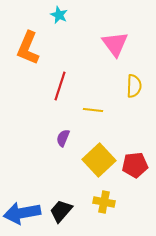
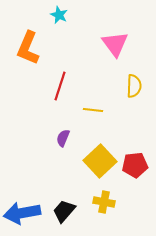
yellow square: moved 1 px right, 1 px down
black trapezoid: moved 3 px right
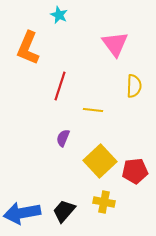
red pentagon: moved 6 px down
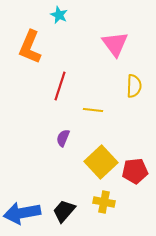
orange L-shape: moved 2 px right, 1 px up
yellow square: moved 1 px right, 1 px down
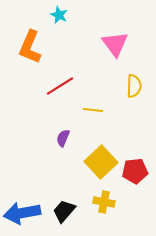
red line: rotated 40 degrees clockwise
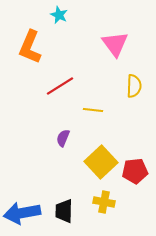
black trapezoid: rotated 40 degrees counterclockwise
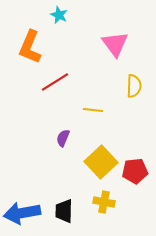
red line: moved 5 px left, 4 px up
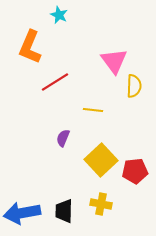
pink triangle: moved 1 px left, 17 px down
yellow square: moved 2 px up
yellow cross: moved 3 px left, 2 px down
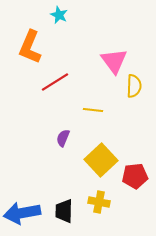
red pentagon: moved 5 px down
yellow cross: moved 2 px left, 2 px up
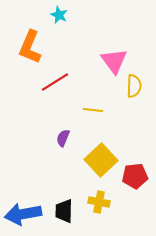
blue arrow: moved 1 px right, 1 px down
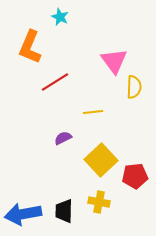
cyan star: moved 1 px right, 2 px down
yellow semicircle: moved 1 px down
yellow line: moved 2 px down; rotated 12 degrees counterclockwise
purple semicircle: rotated 42 degrees clockwise
